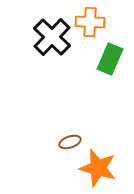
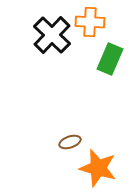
black cross: moved 2 px up
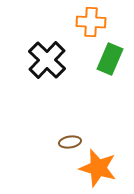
orange cross: moved 1 px right
black cross: moved 5 px left, 25 px down
brown ellipse: rotated 10 degrees clockwise
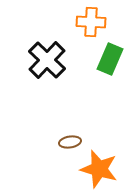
orange star: moved 1 px right, 1 px down
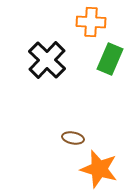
brown ellipse: moved 3 px right, 4 px up; rotated 20 degrees clockwise
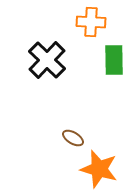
green rectangle: moved 4 px right, 1 px down; rotated 24 degrees counterclockwise
brown ellipse: rotated 20 degrees clockwise
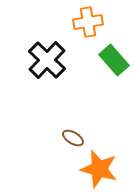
orange cross: moved 3 px left; rotated 12 degrees counterclockwise
green rectangle: rotated 40 degrees counterclockwise
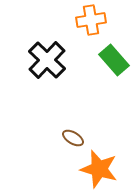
orange cross: moved 3 px right, 2 px up
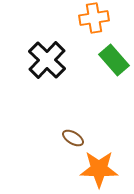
orange cross: moved 3 px right, 2 px up
orange star: rotated 15 degrees counterclockwise
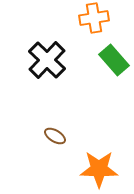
brown ellipse: moved 18 px left, 2 px up
